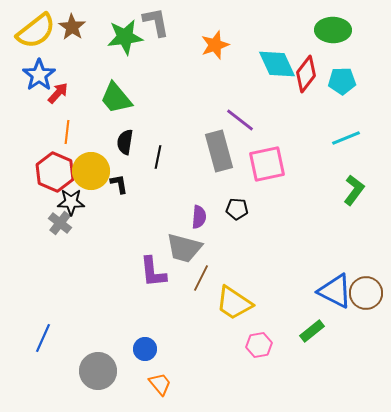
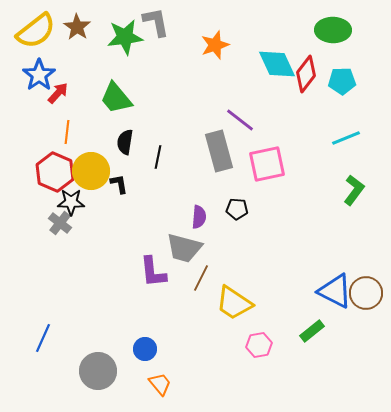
brown star: moved 5 px right
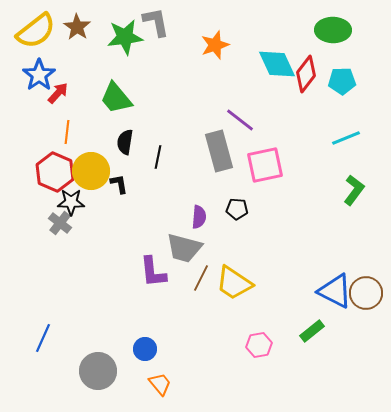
pink square: moved 2 px left, 1 px down
yellow trapezoid: moved 20 px up
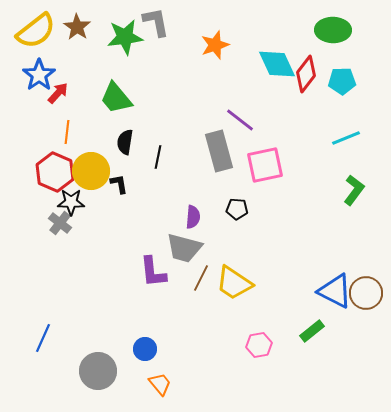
purple semicircle: moved 6 px left
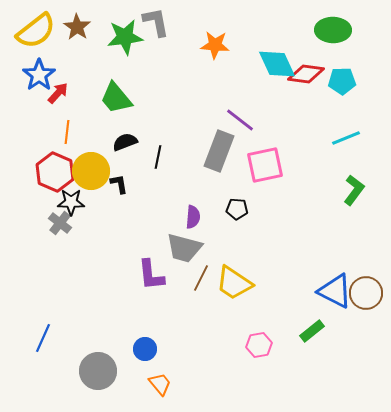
orange star: rotated 24 degrees clockwise
red diamond: rotated 60 degrees clockwise
black semicircle: rotated 60 degrees clockwise
gray rectangle: rotated 36 degrees clockwise
purple L-shape: moved 2 px left, 3 px down
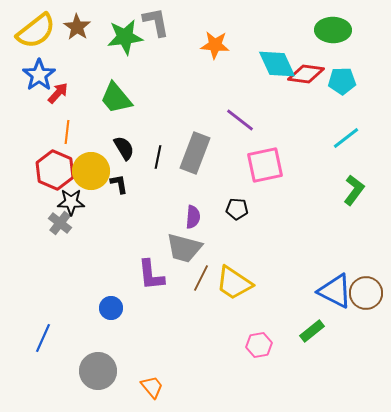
cyan line: rotated 16 degrees counterclockwise
black semicircle: moved 1 px left, 6 px down; rotated 80 degrees clockwise
gray rectangle: moved 24 px left, 2 px down
red hexagon: moved 2 px up
blue circle: moved 34 px left, 41 px up
orange trapezoid: moved 8 px left, 3 px down
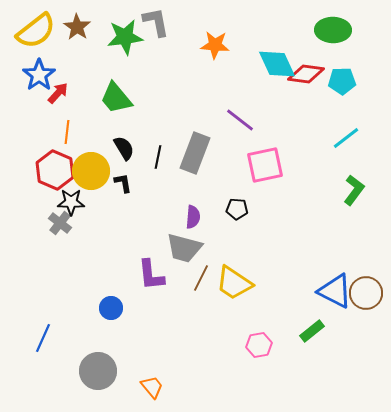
black L-shape: moved 4 px right, 1 px up
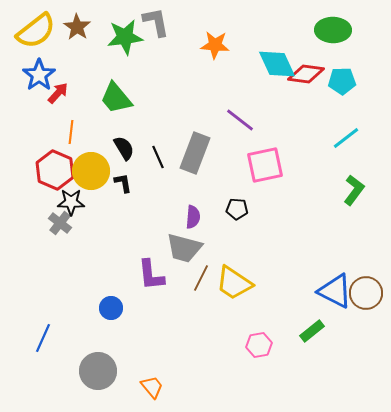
orange line: moved 4 px right
black line: rotated 35 degrees counterclockwise
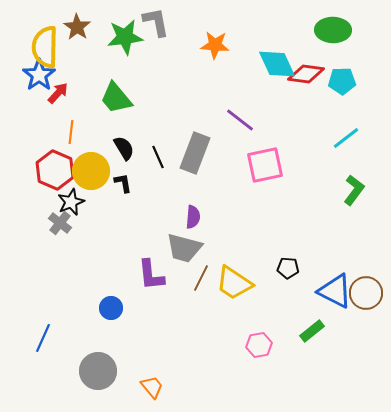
yellow semicircle: moved 9 px right, 16 px down; rotated 129 degrees clockwise
black star: rotated 24 degrees counterclockwise
black pentagon: moved 51 px right, 59 px down
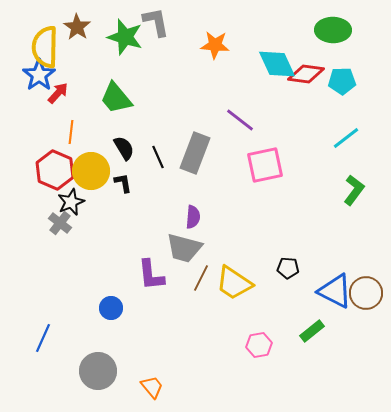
green star: rotated 24 degrees clockwise
